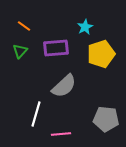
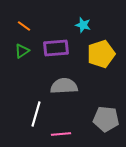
cyan star: moved 2 px left, 2 px up; rotated 28 degrees counterclockwise
green triangle: moved 2 px right; rotated 14 degrees clockwise
gray semicircle: rotated 140 degrees counterclockwise
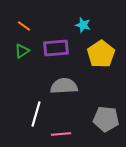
yellow pentagon: rotated 16 degrees counterclockwise
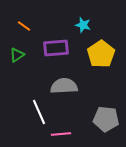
green triangle: moved 5 px left, 4 px down
white line: moved 3 px right, 2 px up; rotated 40 degrees counterclockwise
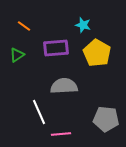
yellow pentagon: moved 4 px left, 1 px up; rotated 8 degrees counterclockwise
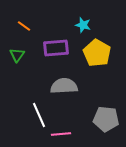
green triangle: rotated 21 degrees counterclockwise
white line: moved 3 px down
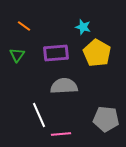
cyan star: moved 2 px down
purple rectangle: moved 5 px down
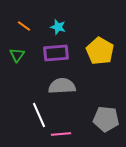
cyan star: moved 25 px left
yellow pentagon: moved 3 px right, 2 px up
gray semicircle: moved 2 px left
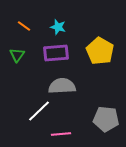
white line: moved 4 px up; rotated 70 degrees clockwise
